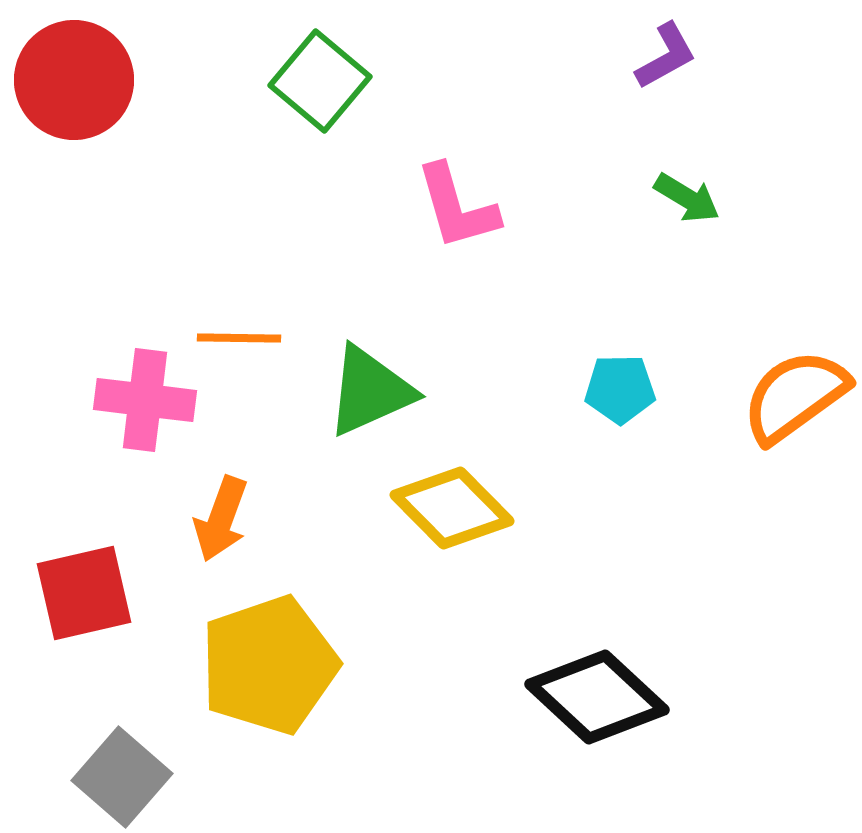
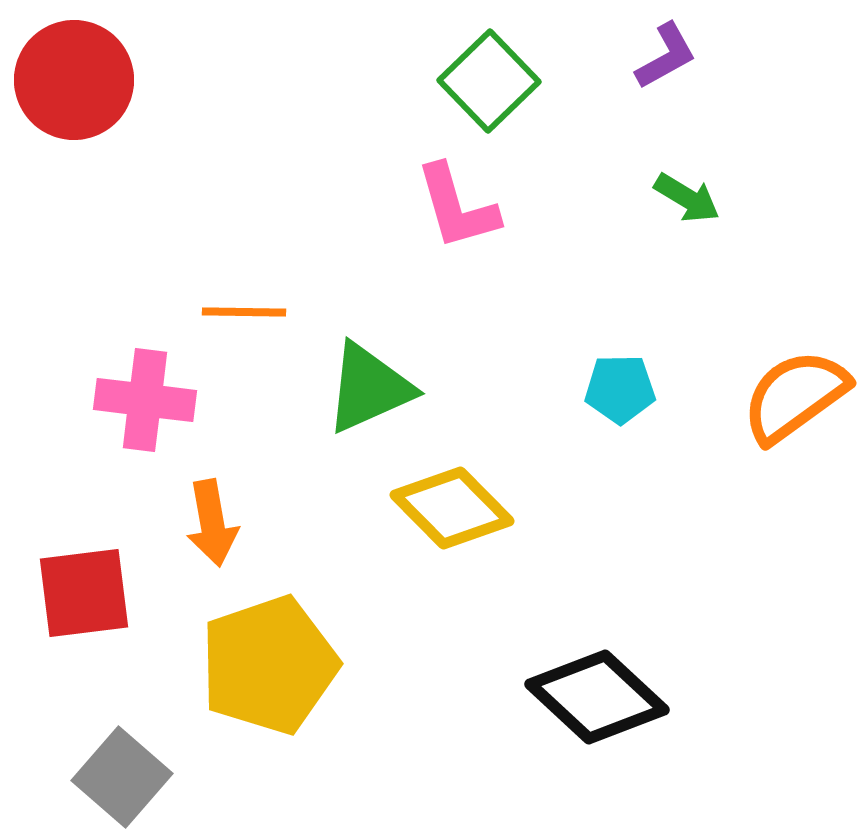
green square: moved 169 px right; rotated 6 degrees clockwise
orange line: moved 5 px right, 26 px up
green triangle: moved 1 px left, 3 px up
orange arrow: moved 9 px left, 4 px down; rotated 30 degrees counterclockwise
red square: rotated 6 degrees clockwise
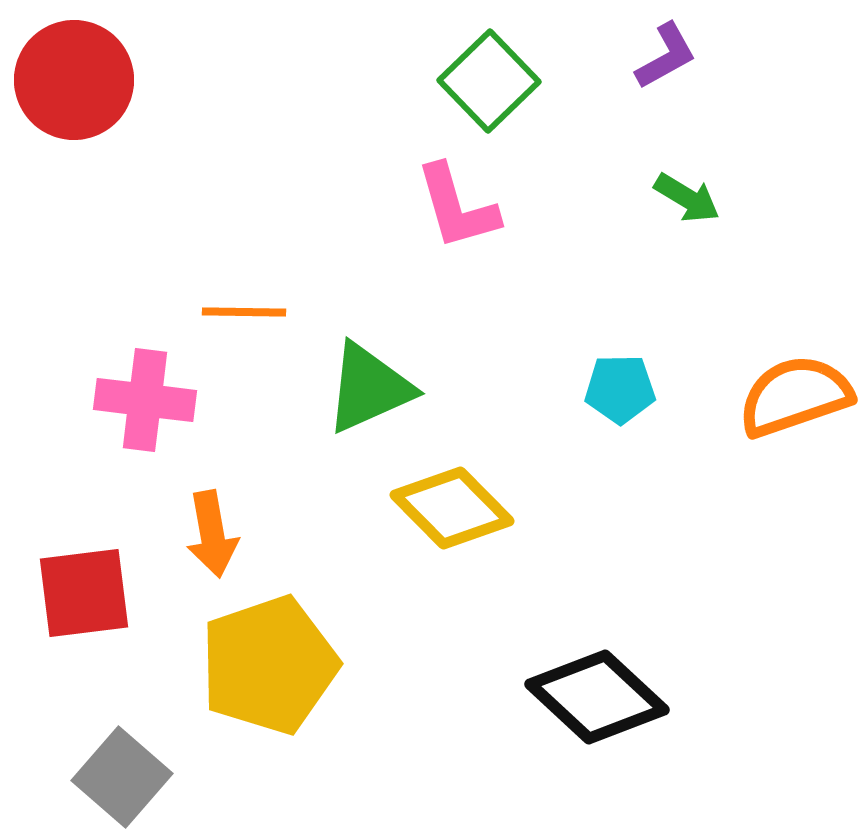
orange semicircle: rotated 17 degrees clockwise
orange arrow: moved 11 px down
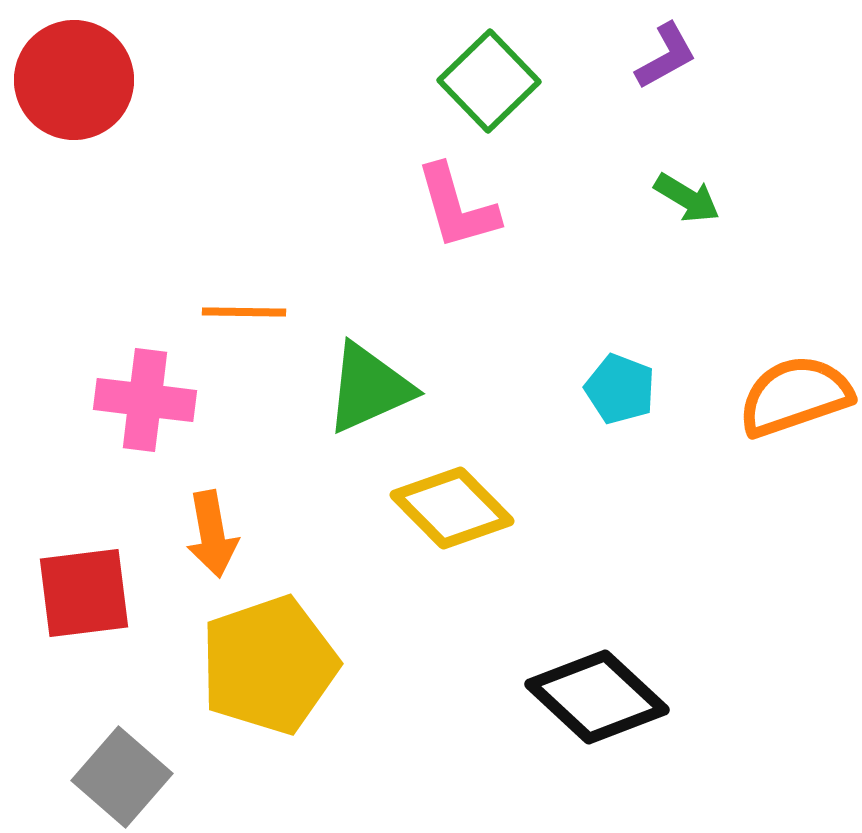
cyan pentagon: rotated 22 degrees clockwise
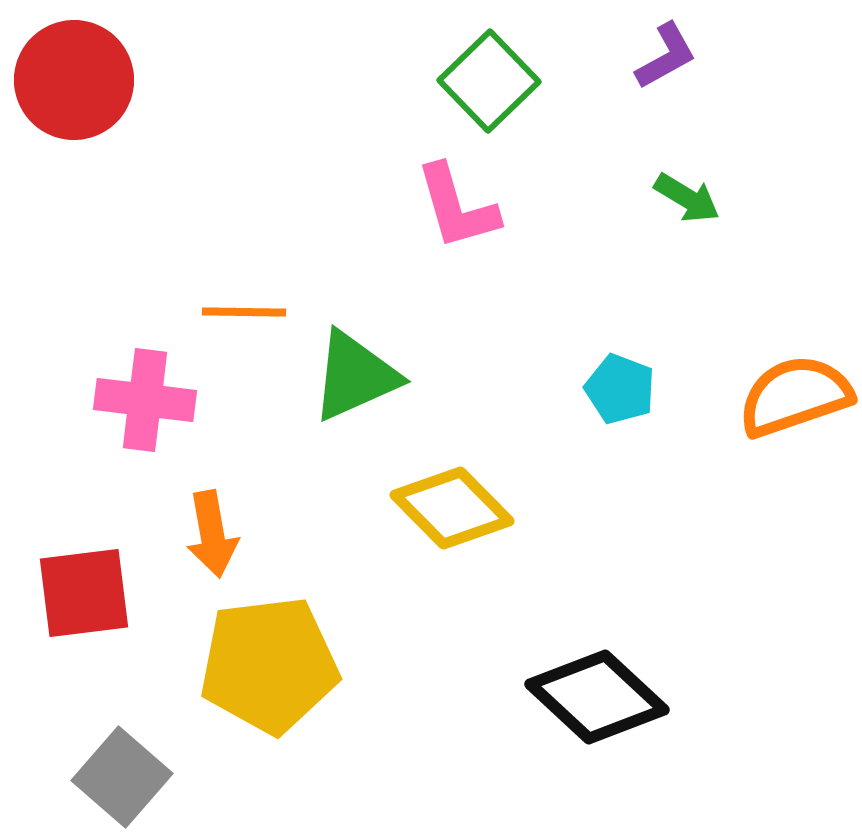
green triangle: moved 14 px left, 12 px up
yellow pentagon: rotated 12 degrees clockwise
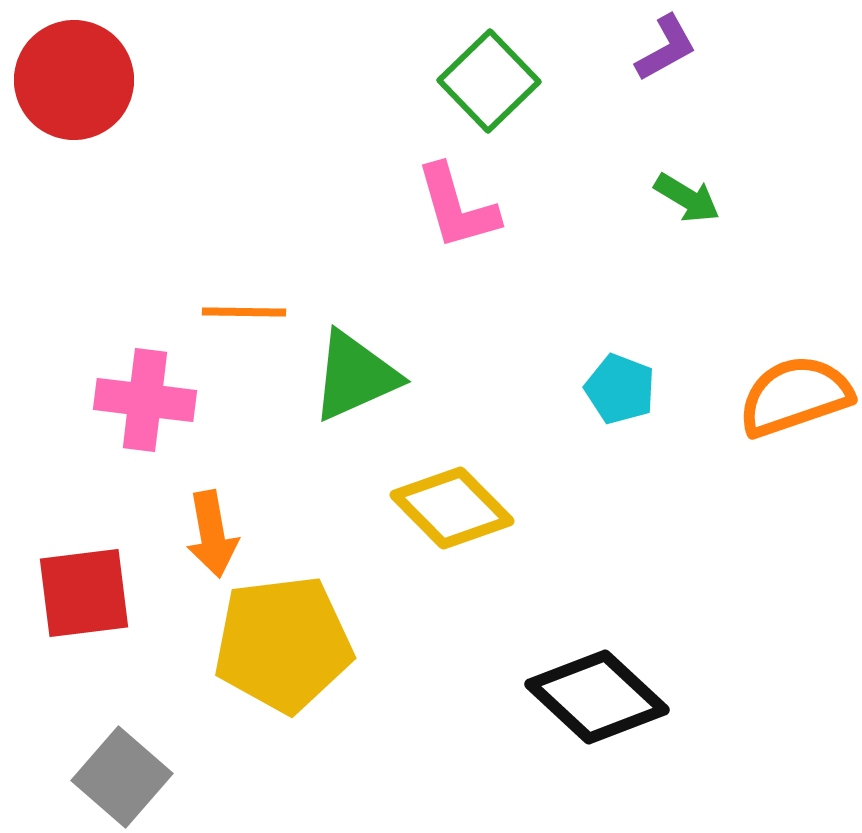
purple L-shape: moved 8 px up
yellow pentagon: moved 14 px right, 21 px up
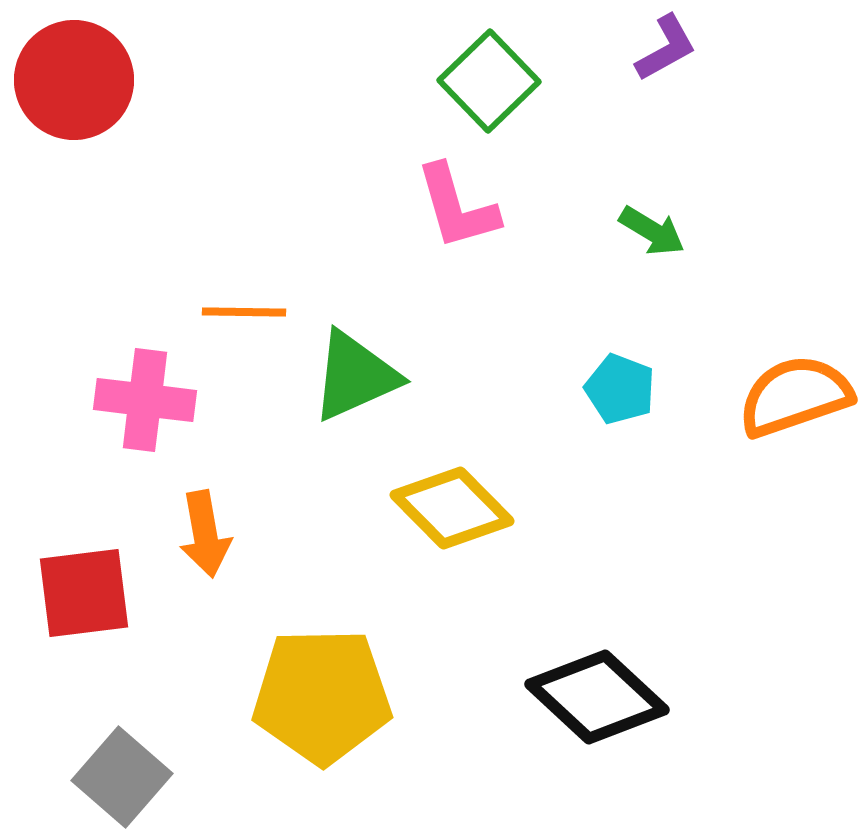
green arrow: moved 35 px left, 33 px down
orange arrow: moved 7 px left
yellow pentagon: moved 39 px right, 52 px down; rotated 6 degrees clockwise
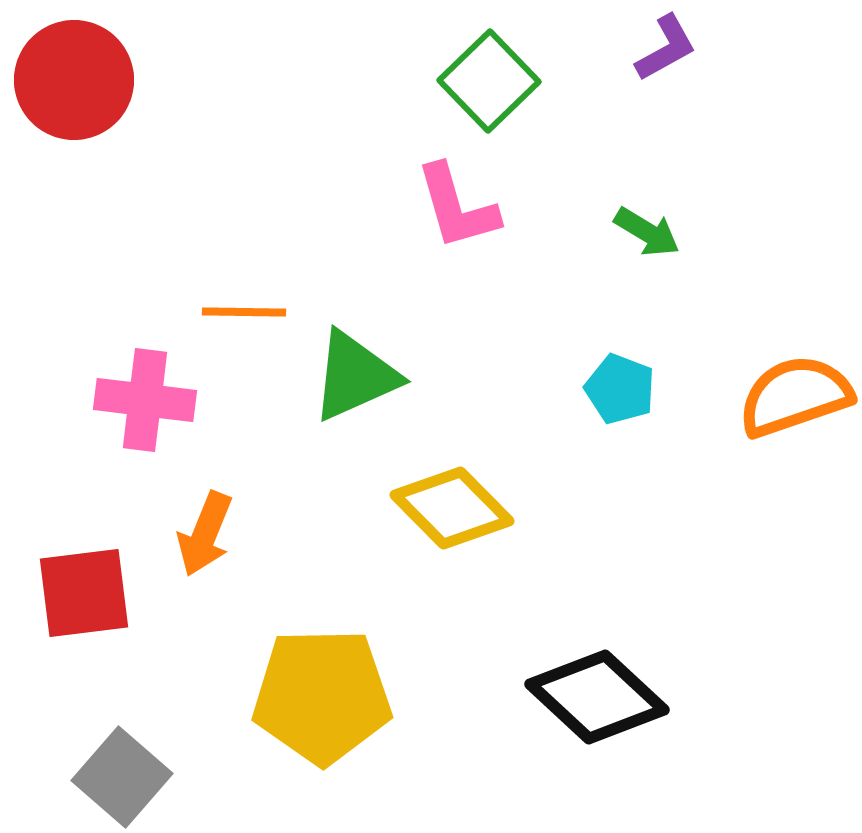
green arrow: moved 5 px left, 1 px down
orange arrow: rotated 32 degrees clockwise
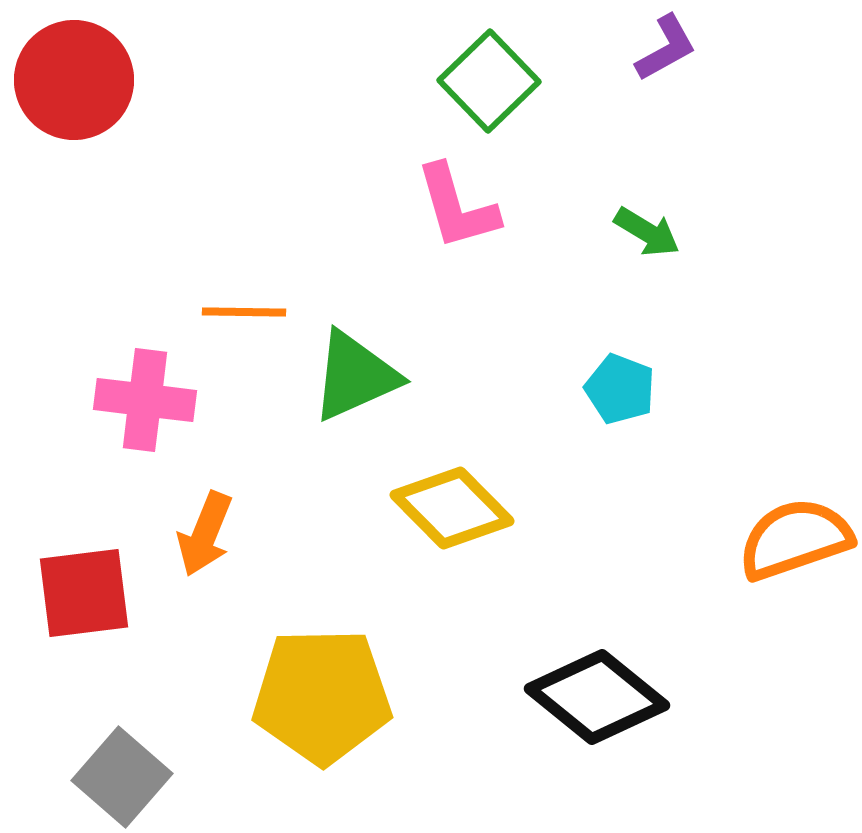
orange semicircle: moved 143 px down
black diamond: rotated 4 degrees counterclockwise
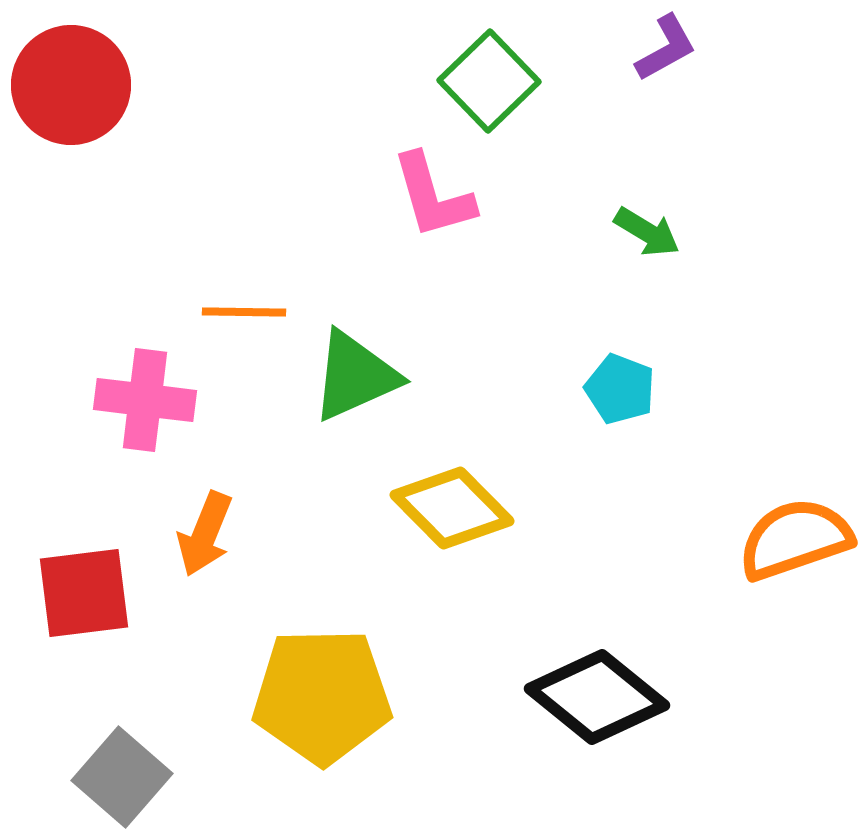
red circle: moved 3 px left, 5 px down
pink L-shape: moved 24 px left, 11 px up
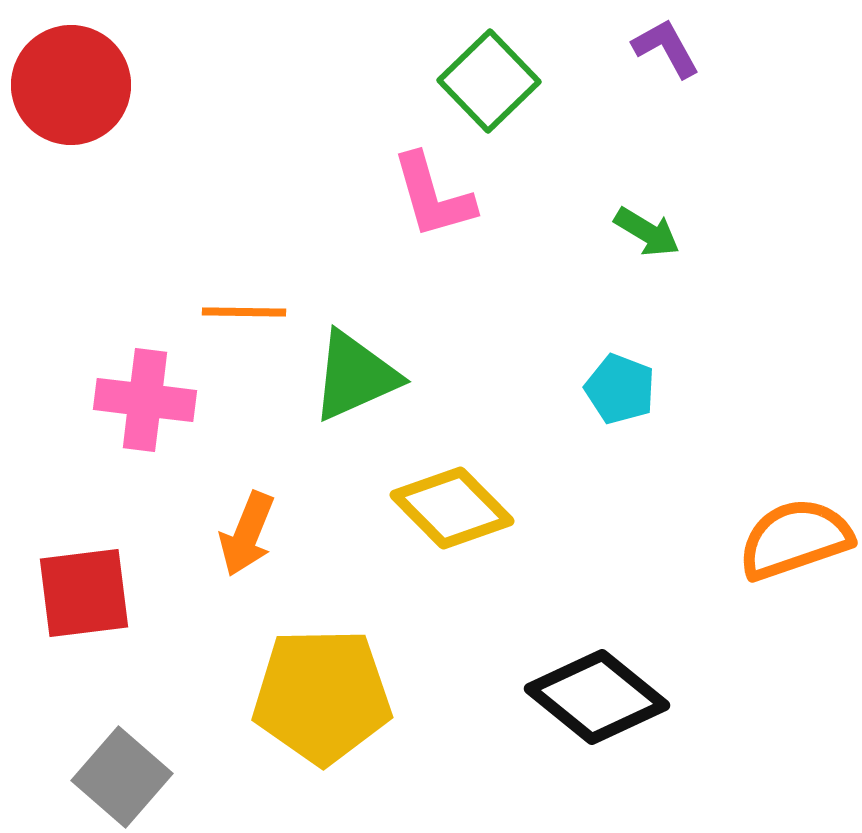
purple L-shape: rotated 90 degrees counterclockwise
orange arrow: moved 42 px right
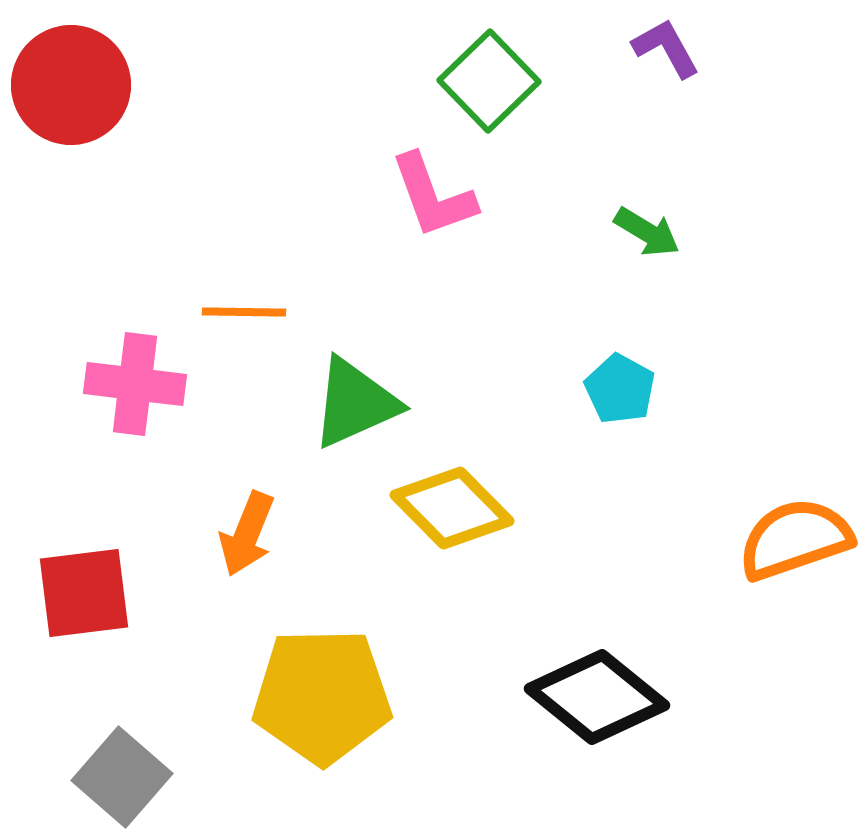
pink L-shape: rotated 4 degrees counterclockwise
green triangle: moved 27 px down
cyan pentagon: rotated 8 degrees clockwise
pink cross: moved 10 px left, 16 px up
